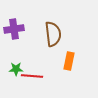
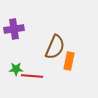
brown semicircle: moved 2 px right, 13 px down; rotated 30 degrees clockwise
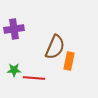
green star: moved 2 px left, 1 px down
red line: moved 2 px right, 2 px down
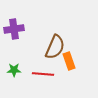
orange rectangle: rotated 30 degrees counterclockwise
red line: moved 9 px right, 4 px up
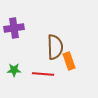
purple cross: moved 1 px up
brown semicircle: rotated 25 degrees counterclockwise
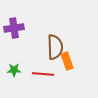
orange rectangle: moved 2 px left
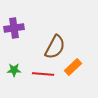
brown semicircle: rotated 30 degrees clockwise
orange rectangle: moved 6 px right, 6 px down; rotated 66 degrees clockwise
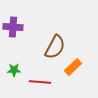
purple cross: moved 1 px left, 1 px up; rotated 12 degrees clockwise
red line: moved 3 px left, 8 px down
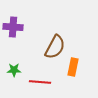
orange rectangle: rotated 36 degrees counterclockwise
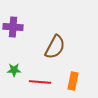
orange rectangle: moved 14 px down
